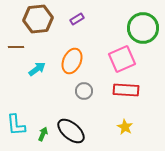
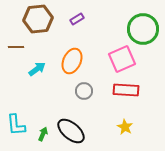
green circle: moved 1 px down
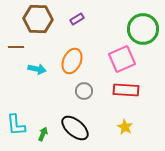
brown hexagon: rotated 8 degrees clockwise
cyan arrow: rotated 48 degrees clockwise
black ellipse: moved 4 px right, 3 px up
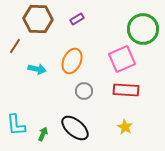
brown line: moved 1 px left, 1 px up; rotated 56 degrees counterclockwise
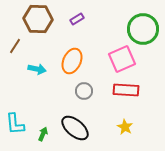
cyan L-shape: moved 1 px left, 1 px up
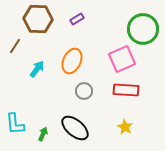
cyan arrow: rotated 66 degrees counterclockwise
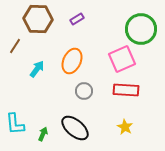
green circle: moved 2 px left
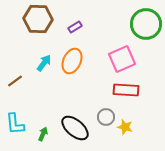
purple rectangle: moved 2 px left, 8 px down
green circle: moved 5 px right, 5 px up
brown line: moved 35 px down; rotated 21 degrees clockwise
cyan arrow: moved 7 px right, 6 px up
gray circle: moved 22 px right, 26 px down
yellow star: rotated 14 degrees counterclockwise
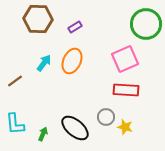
pink square: moved 3 px right
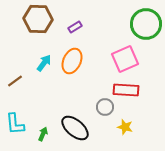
gray circle: moved 1 px left, 10 px up
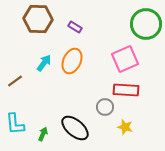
purple rectangle: rotated 64 degrees clockwise
